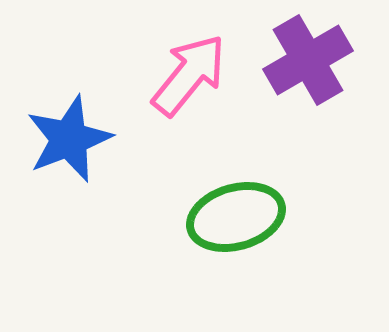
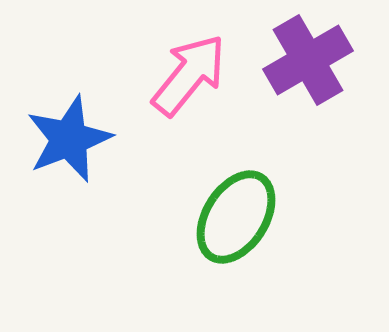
green ellipse: rotated 42 degrees counterclockwise
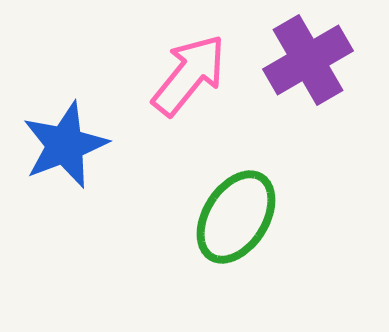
blue star: moved 4 px left, 6 px down
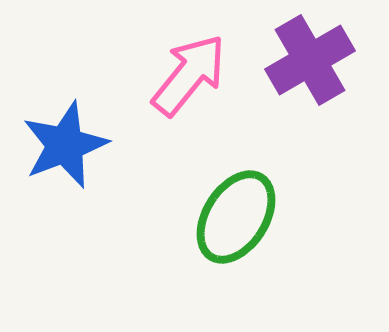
purple cross: moved 2 px right
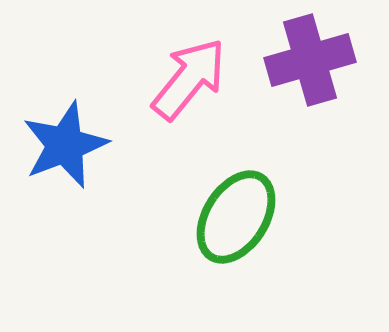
purple cross: rotated 14 degrees clockwise
pink arrow: moved 4 px down
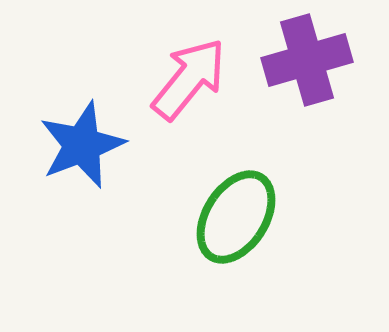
purple cross: moved 3 px left
blue star: moved 17 px right
